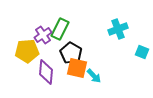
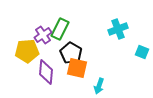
cyan arrow: moved 5 px right, 10 px down; rotated 63 degrees clockwise
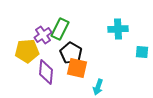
cyan cross: rotated 18 degrees clockwise
cyan square: rotated 16 degrees counterclockwise
cyan arrow: moved 1 px left, 1 px down
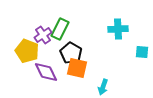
yellow pentagon: rotated 25 degrees clockwise
purple diamond: rotated 30 degrees counterclockwise
cyan arrow: moved 5 px right
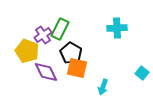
cyan cross: moved 1 px left, 1 px up
cyan square: moved 21 px down; rotated 32 degrees clockwise
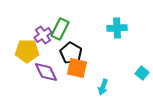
yellow pentagon: rotated 20 degrees counterclockwise
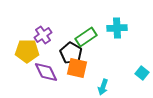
green rectangle: moved 26 px right, 8 px down; rotated 30 degrees clockwise
